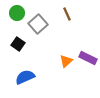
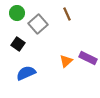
blue semicircle: moved 1 px right, 4 px up
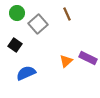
black square: moved 3 px left, 1 px down
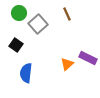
green circle: moved 2 px right
black square: moved 1 px right
orange triangle: moved 1 px right, 3 px down
blue semicircle: rotated 60 degrees counterclockwise
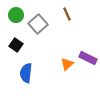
green circle: moved 3 px left, 2 px down
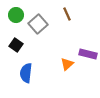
purple rectangle: moved 4 px up; rotated 12 degrees counterclockwise
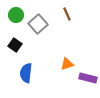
black square: moved 1 px left
purple rectangle: moved 24 px down
orange triangle: rotated 24 degrees clockwise
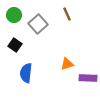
green circle: moved 2 px left
purple rectangle: rotated 12 degrees counterclockwise
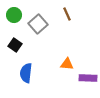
orange triangle: rotated 24 degrees clockwise
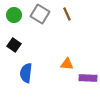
gray square: moved 2 px right, 10 px up; rotated 18 degrees counterclockwise
black square: moved 1 px left
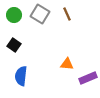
blue semicircle: moved 5 px left, 3 px down
purple rectangle: rotated 24 degrees counterclockwise
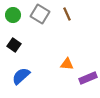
green circle: moved 1 px left
blue semicircle: rotated 42 degrees clockwise
